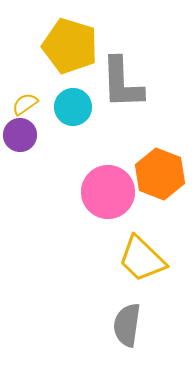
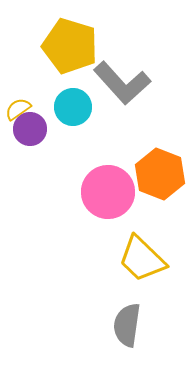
gray L-shape: rotated 40 degrees counterclockwise
yellow semicircle: moved 7 px left, 5 px down
purple circle: moved 10 px right, 6 px up
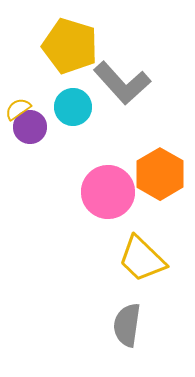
purple circle: moved 2 px up
orange hexagon: rotated 9 degrees clockwise
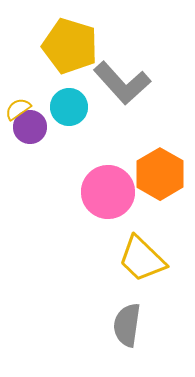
cyan circle: moved 4 px left
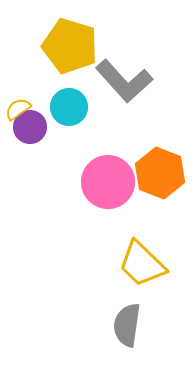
gray L-shape: moved 2 px right, 2 px up
orange hexagon: moved 1 px up; rotated 9 degrees counterclockwise
pink circle: moved 10 px up
yellow trapezoid: moved 5 px down
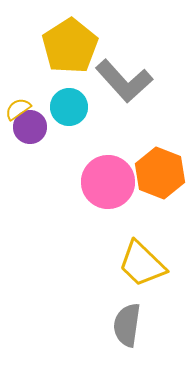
yellow pentagon: rotated 22 degrees clockwise
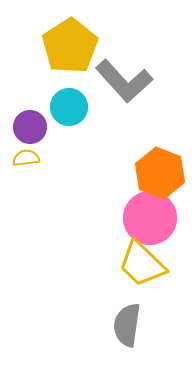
yellow semicircle: moved 8 px right, 49 px down; rotated 28 degrees clockwise
pink circle: moved 42 px right, 36 px down
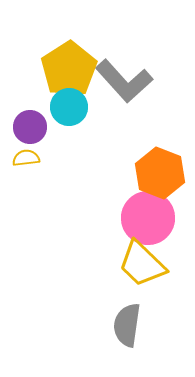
yellow pentagon: moved 1 px left, 23 px down
pink circle: moved 2 px left
